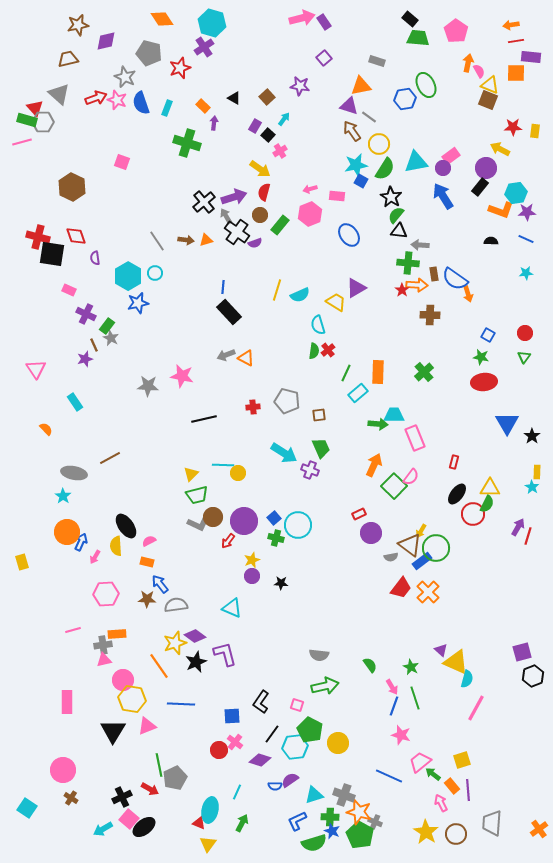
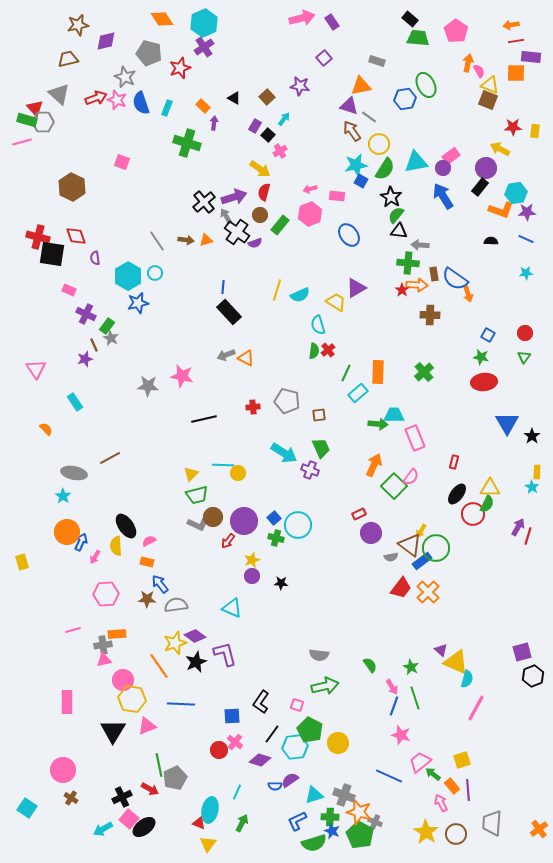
purple rectangle at (324, 22): moved 8 px right
cyan hexagon at (212, 23): moved 8 px left; rotated 20 degrees clockwise
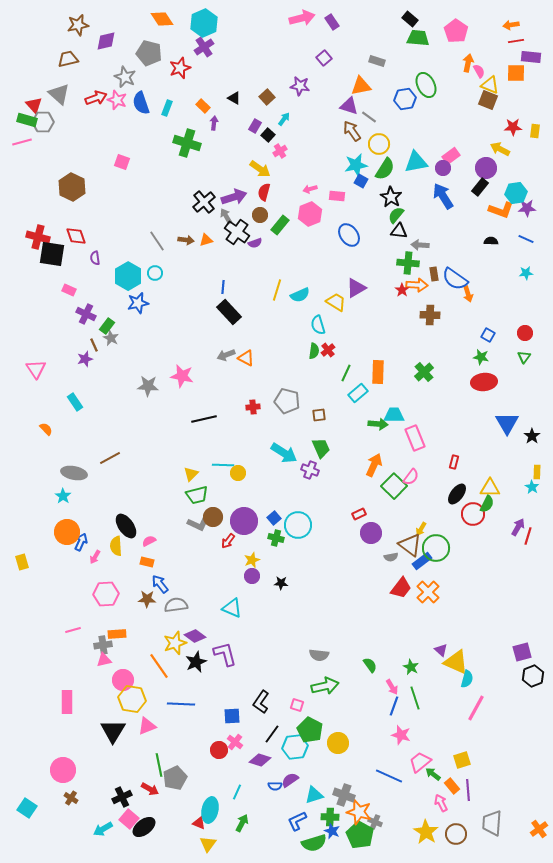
red triangle at (35, 108): moved 1 px left, 3 px up
purple star at (527, 212): moved 4 px up
yellow arrow at (421, 531): moved 2 px up
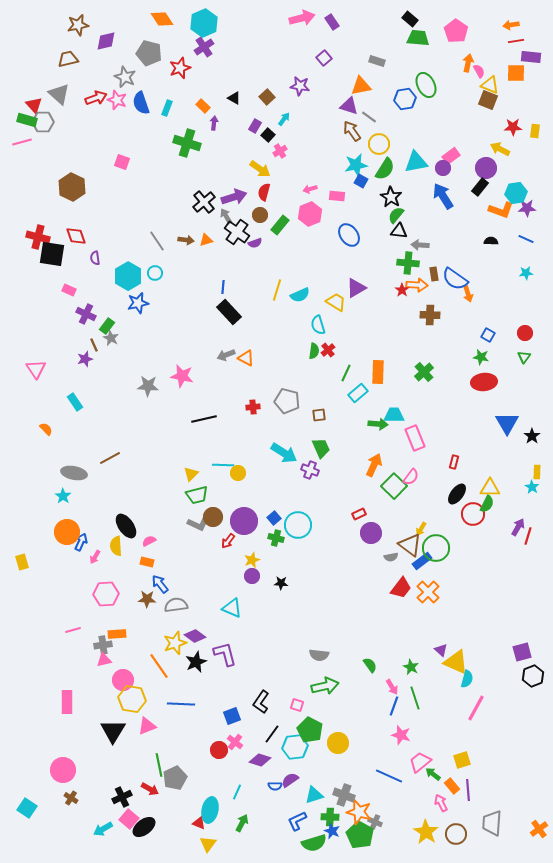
blue square at (232, 716): rotated 18 degrees counterclockwise
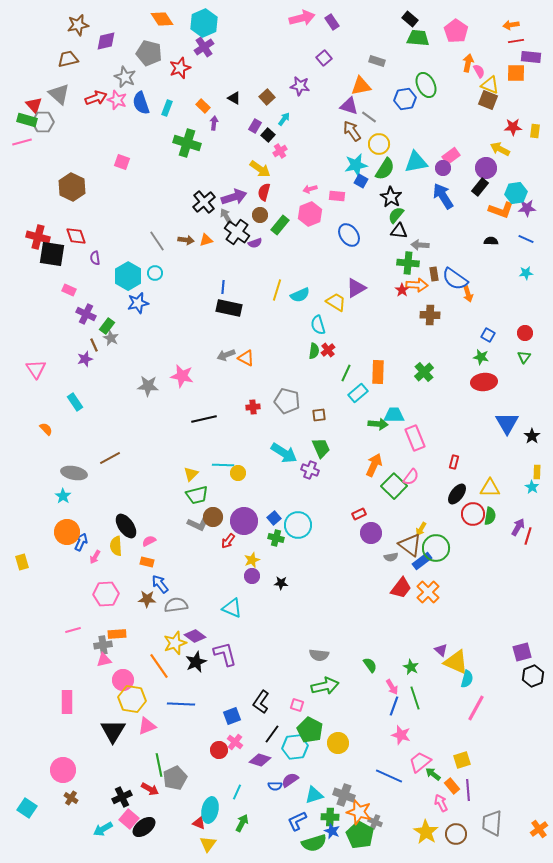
black rectangle at (229, 312): moved 4 px up; rotated 35 degrees counterclockwise
green semicircle at (487, 504): moved 3 px right, 12 px down; rotated 18 degrees counterclockwise
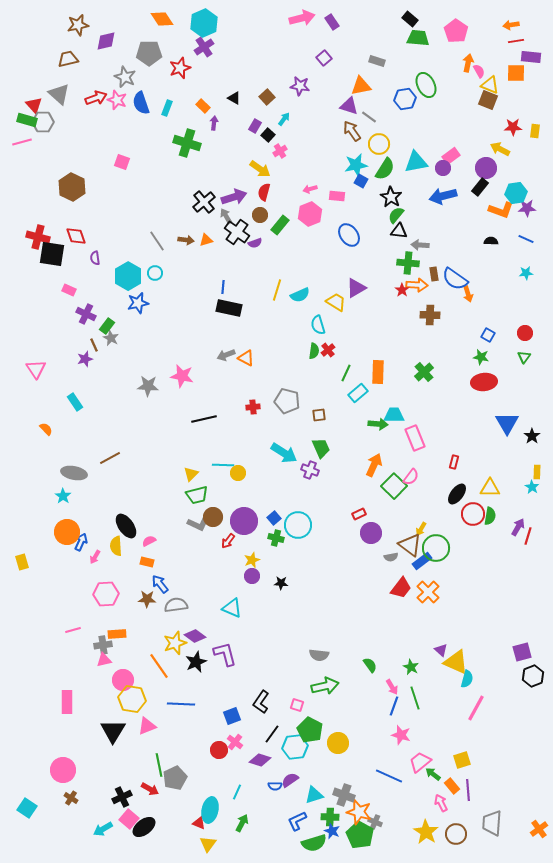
gray pentagon at (149, 53): rotated 15 degrees counterclockwise
blue arrow at (443, 196): rotated 72 degrees counterclockwise
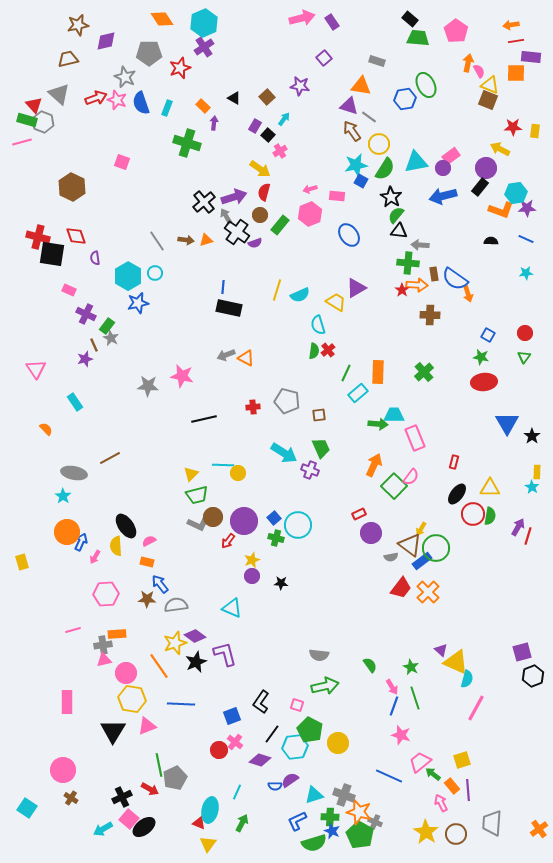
orange triangle at (361, 86): rotated 20 degrees clockwise
gray hexagon at (43, 122): rotated 20 degrees clockwise
pink circle at (123, 680): moved 3 px right, 7 px up
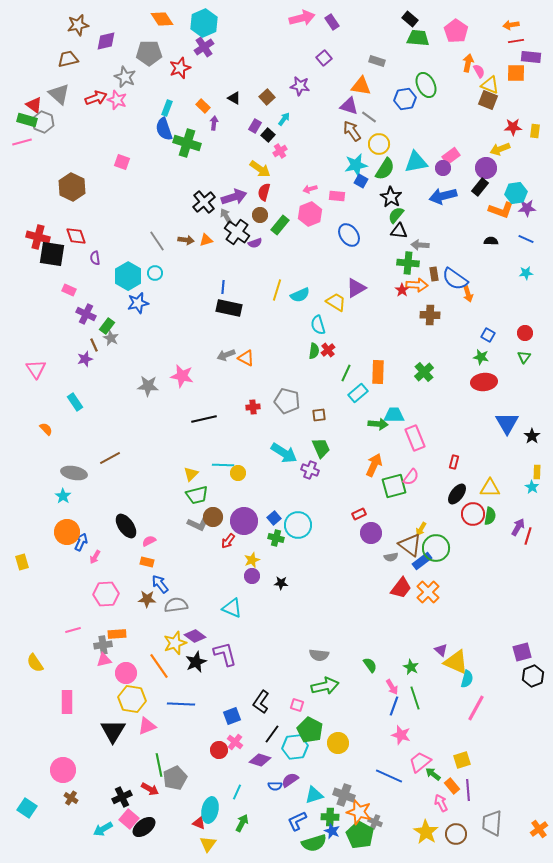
blue semicircle at (141, 103): moved 23 px right, 26 px down
red triangle at (34, 105): rotated 12 degrees counterclockwise
yellow arrow at (500, 149): rotated 48 degrees counterclockwise
green square at (394, 486): rotated 30 degrees clockwise
yellow semicircle at (116, 546): moved 81 px left, 117 px down; rotated 30 degrees counterclockwise
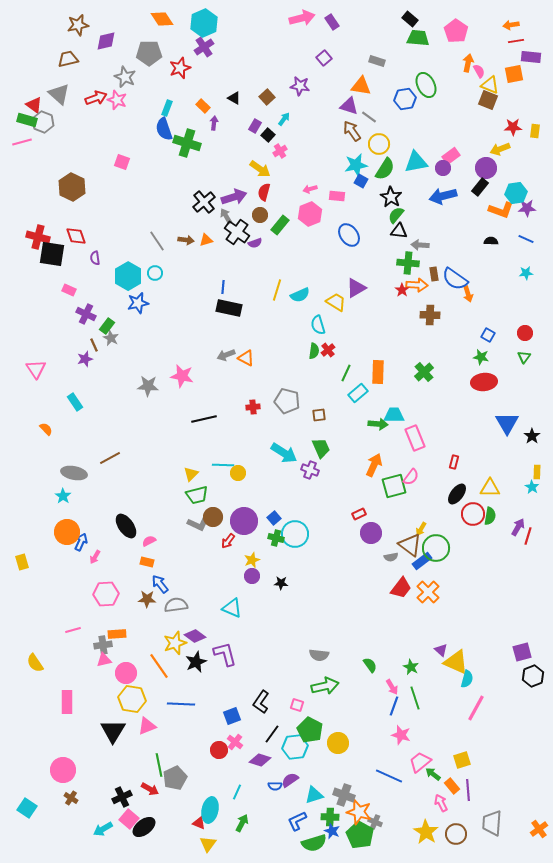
orange square at (516, 73): moved 2 px left, 1 px down; rotated 12 degrees counterclockwise
cyan circle at (298, 525): moved 3 px left, 9 px down
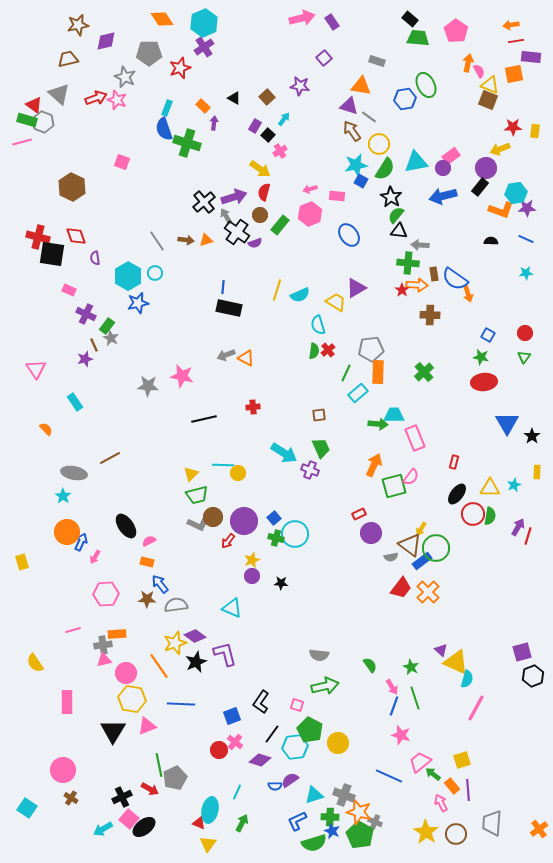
gray pentagon at (287, 401): moved 84 px right, 52 px up; rotated 20 degrees counterclockwise
cyan star at (532, 487): moved 18 px left, 2 px up; rotated 16 degrees clockwise
